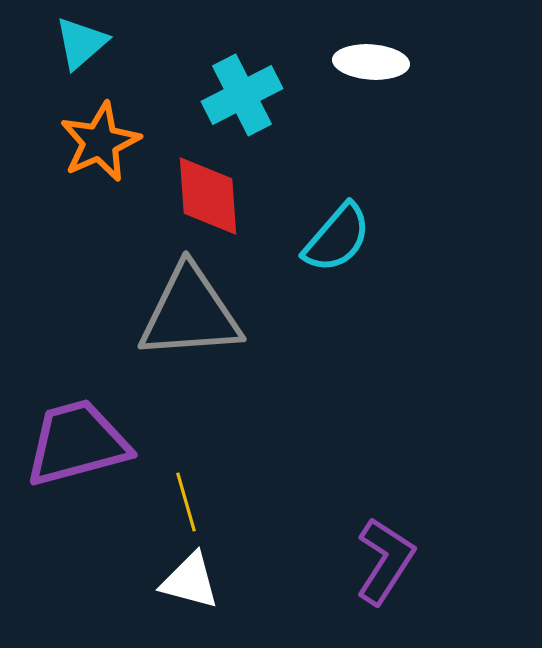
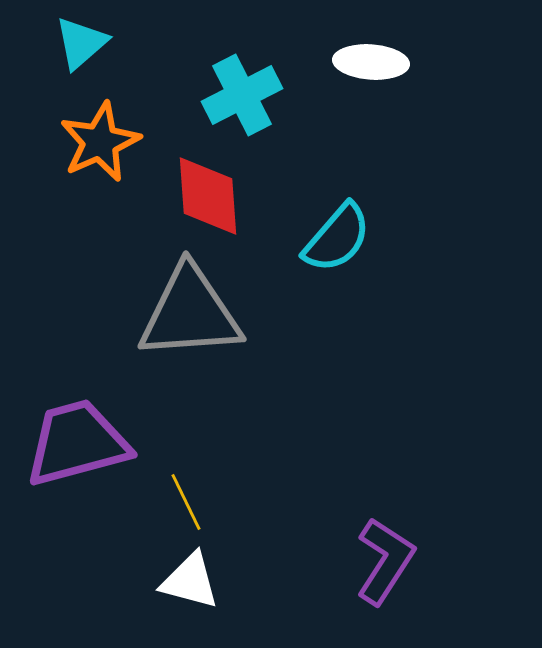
yellow line: rotated 10 degrees counterclockwise
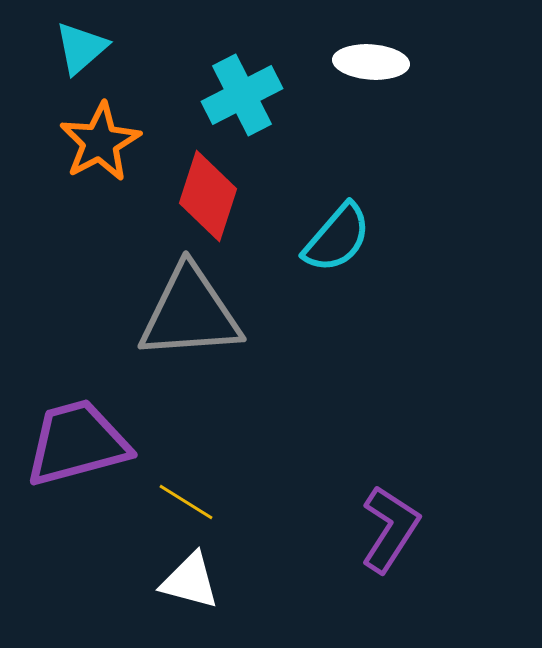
cyan triangle: moved 5 px down
orange star: rotated 4 degrees counterclockwise
red diamond: rotated 22 degrees clockwise
yellow line: rotated 32 degrees counterclockwise
purple L-shape: moved 5 px right, 32 px up
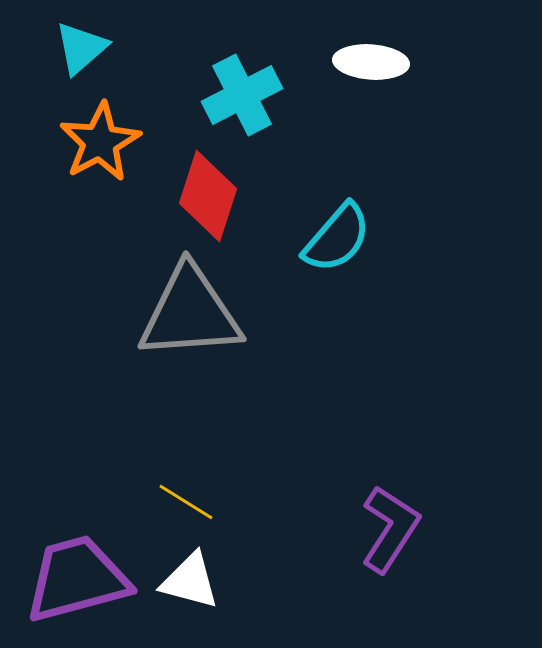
purple trapezoid: moved 136 px down
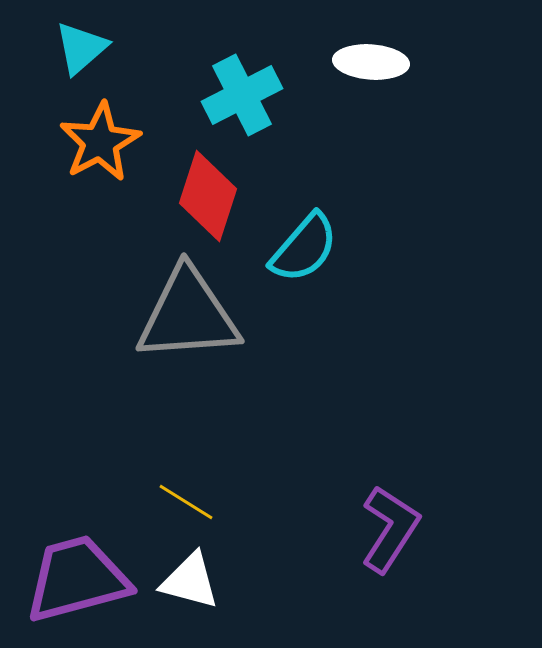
cyan semicircle: moved 33 px left, 10 px down
gray triangle: moved 2 px left, 2 px down
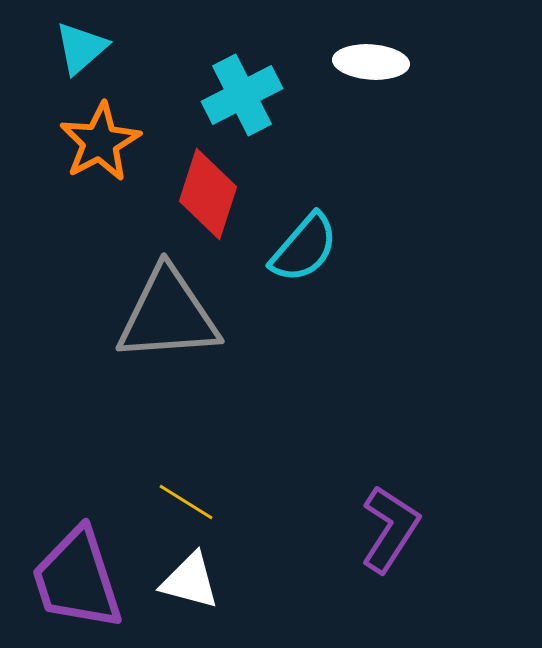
red diamond: moved 2 px up
gray triangle: moved 20 px left
purple trapezoid: rotated 93 degrees counterclockwise
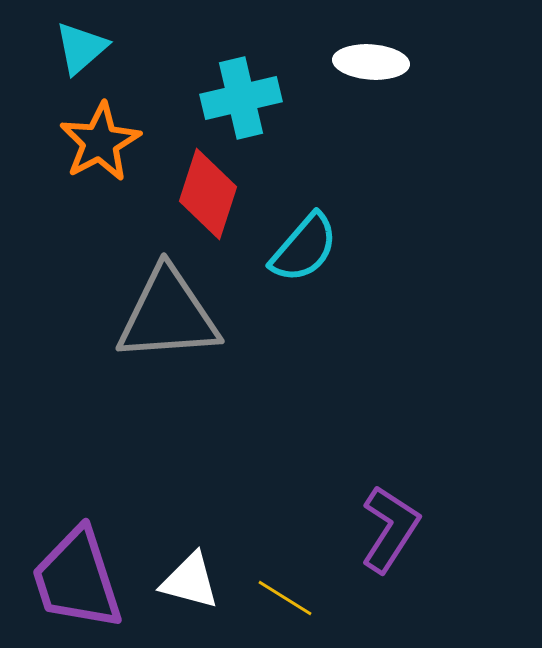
cyan cross: moved 1 px left, 3 px down; rotated 14 degrees clockwise
yellow line: moved 99 px right, 96 px down
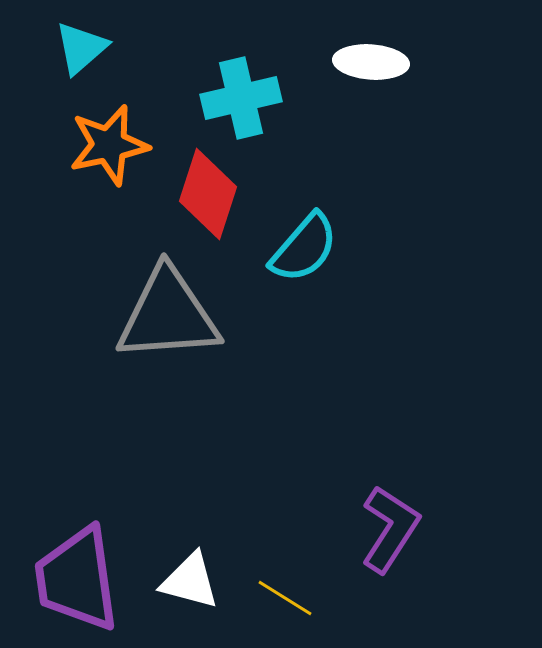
orange star: moved 9 px right, 3 px down; rotated 16 degrees clockwise
purple trapezoid: rotated 10 degrees clockwise
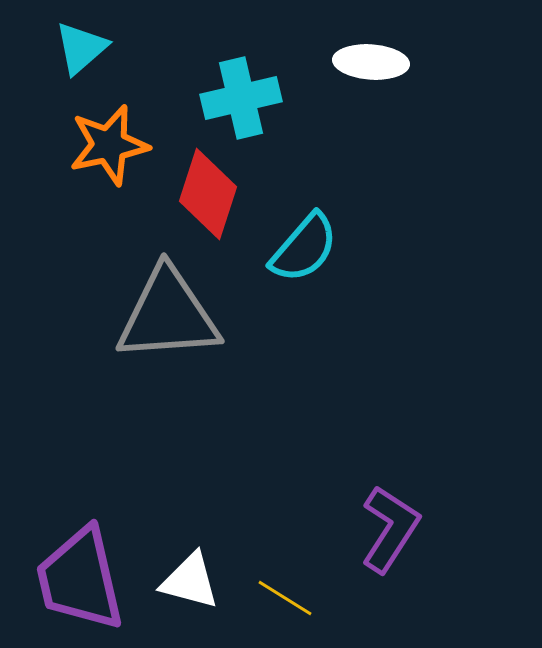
purple trapezoid: moved 3 px right; rotated 5 degrees counterclockwise
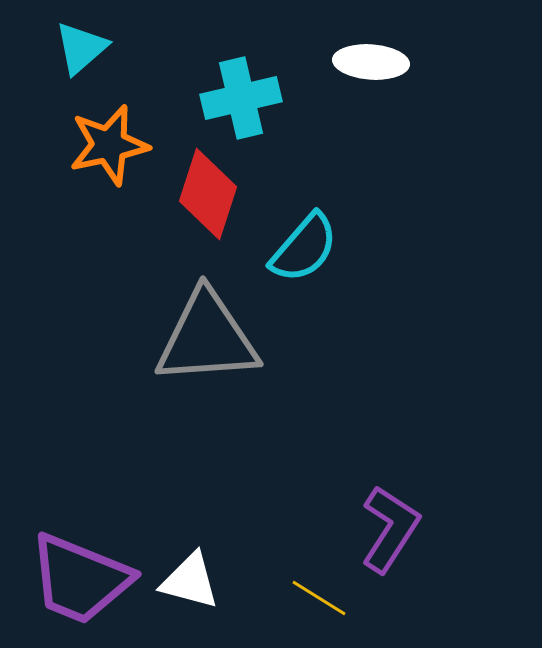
gray triangle: moved 39 px right, 23 px down
purple trapezoid: rotated 55 degrees counterclockwise
yellow line: moved 34 px right
